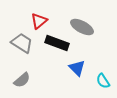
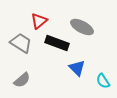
gray trapezoid: moved 1 px left
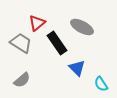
red triangle: moved 2 px left, 2 px down
black rectangle: rotated 35 degrees clockwise
cyan semicircle: moved 2 px left, 3 px down
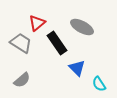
cyan semicircle: moved 2 px left
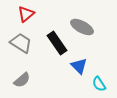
red triangle: moved 11 px left, 9 px up
blue triangle: moved 2 px right, 2 px up
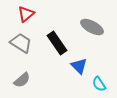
gray ellipse: moved 10 px right
